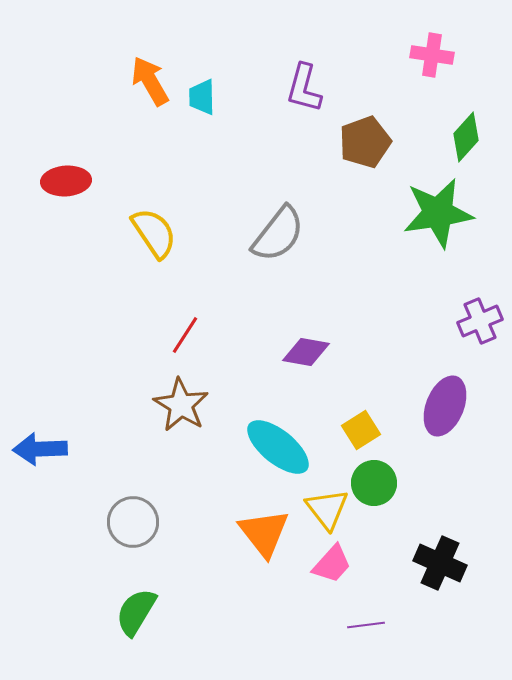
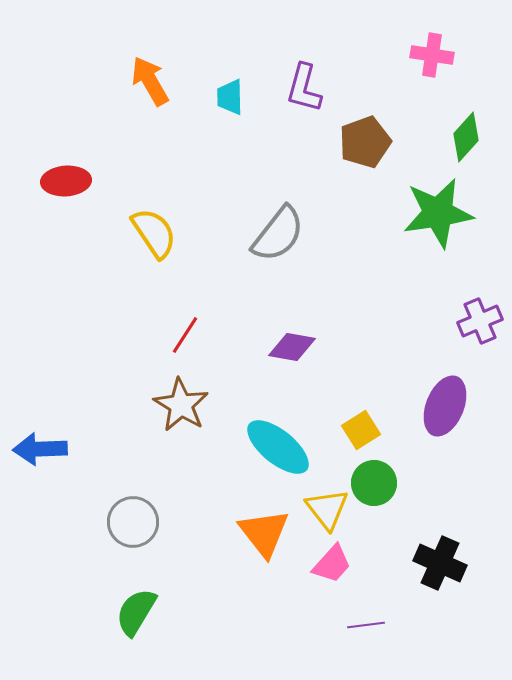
cyan trapezoid: moved 28 px right
purple diamond: moved 14 px left, 5 px up
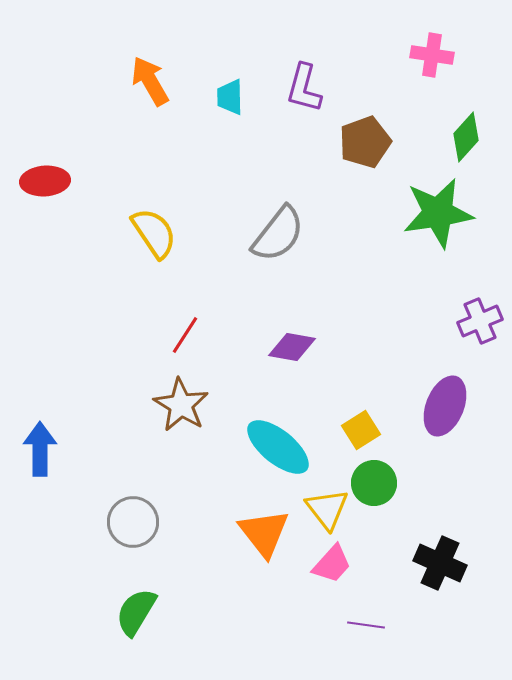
red ellipse: moved 21 px left
blue arrow: rotated 92 degrees clockwise
purple line: rotated 15 degrees clockwise
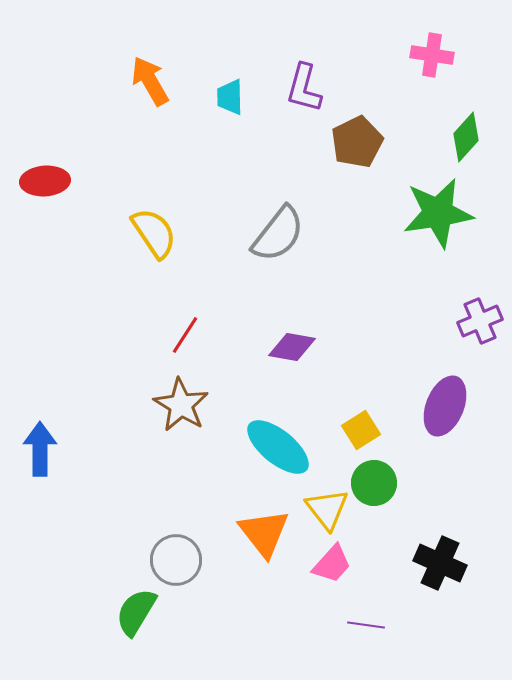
brown pentagon: moved 8 px left; rotated 6 degrees counterclockwise
gray circle: moved 43 px right, 38 px down
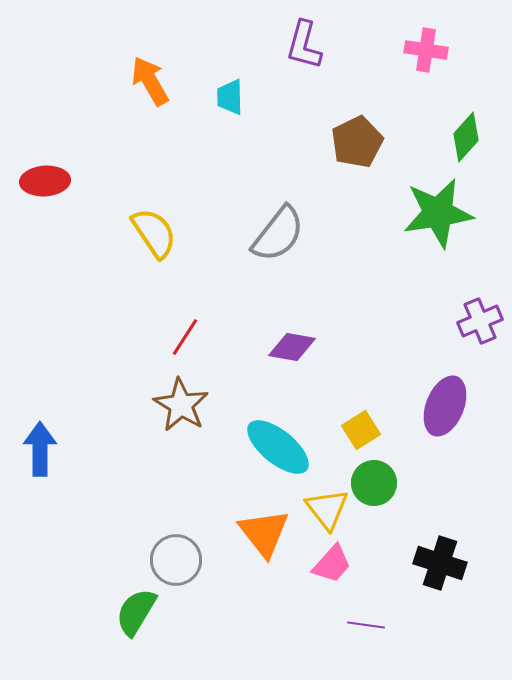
pink cross: moved 6 px left, 5 px up
purple L-shape: moved 43 px up
red line: moved 2 px down
black cross: rotated 6 degrees counterclockwise
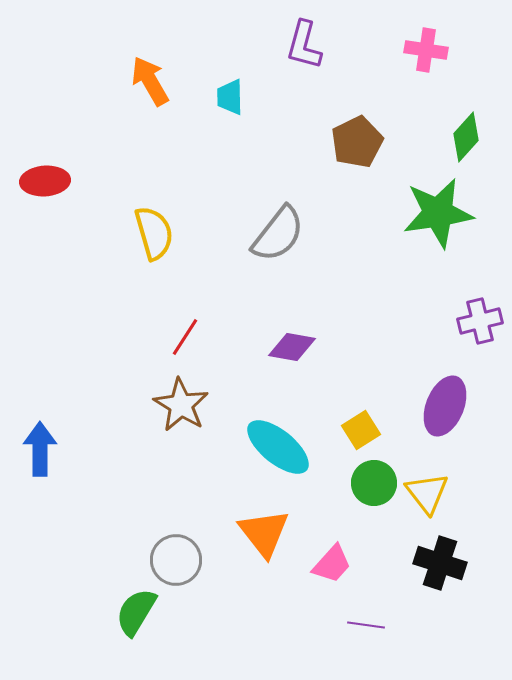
yellow semicircle: rotated 18 degrees clockwise
purple cross: rotated 9 degrees clockwise
yellow triangle: moved 100 px right, 16 px up
